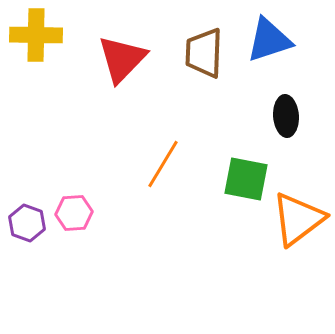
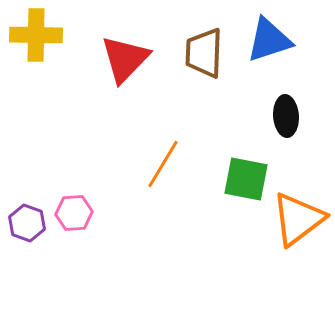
red triangle: moved 3 px right
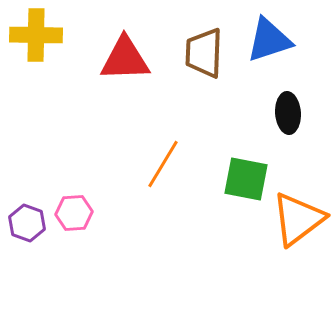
red triangle: rotated 44 degrees clockwise
black ellipse: moved 2 px right, 3 px up
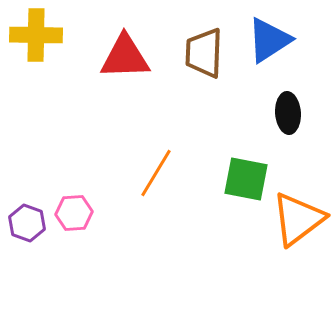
blue triangle: rotated 15 degrees counterclockwise
red triangle: moved 2 px up
orange line: moved 7 px left, 9 px down
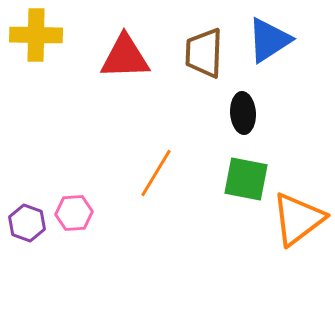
black ellipse: moved 45 px left
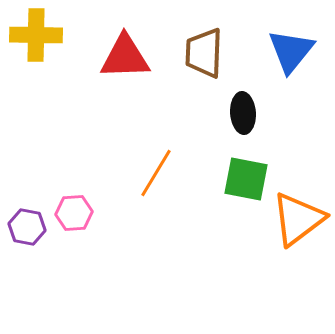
blue triangle: moved 22 px right, 11 px down; rotated 18 degrees counterclockwise
purple hexagon: moved 4 px down; rotated 9 degrees counterclockwise
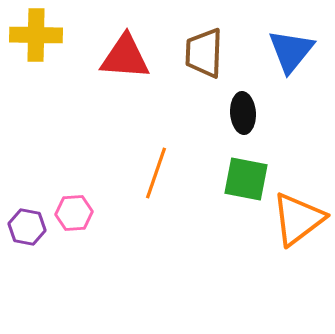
red triangle: rotated 6 degrees clockwise
orange line: rotated 12 degrees counterclockwise
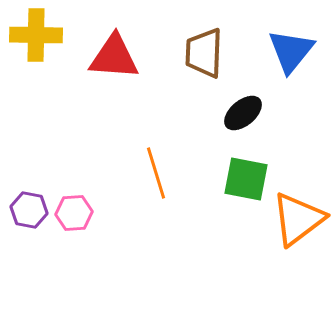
red triangle: moved 11 px left
black ellipse: rotated 54 degrees clockwise
orange line: rotated 36 degrees counterclockwise
purple hexagon: moved 2 px right, 17 px up
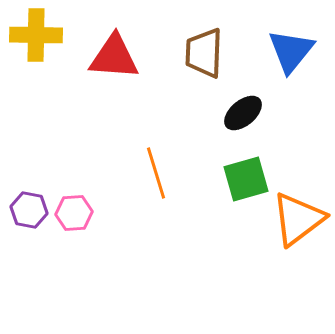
green square: rotated 27 degrees counterclockwise
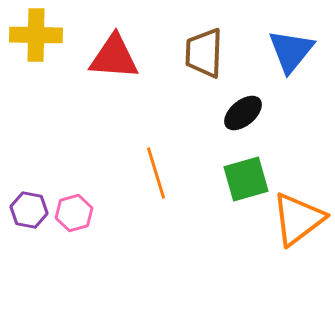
pink hexagon: rotated 12 degrees counterclockwise
